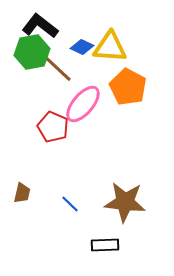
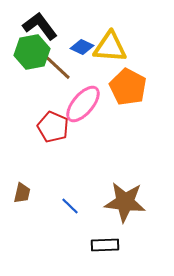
black L-shape: rotated 15 degrees clockwise
brown line: moved 1 px left, 2 px up
blue line: moved 2 px down
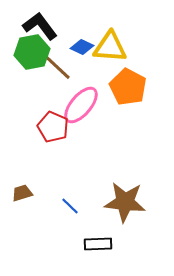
pink ellipse: moved 2 px left, 1 px down
brown trapezoid: rotated 120 degrees counterclockwise
black rectangle: moved 7 px left, 1 px up
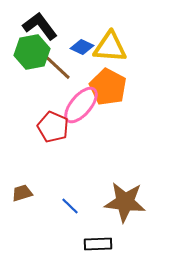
orange pentagon: moved 20 px left
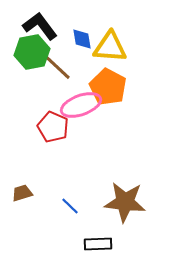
blue diamond: moved 8 px up; rotated 55 degrees clockwise
pink ellipse: rotated 30 degrees clockwise
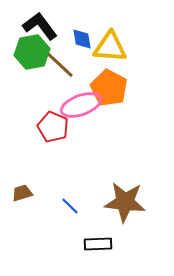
brown line: moved 3 px right, 2 px up
orange pentagon: moved 1 px right, 1 px down
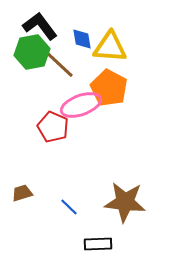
blue line: moved 1 px left, 1 px down
